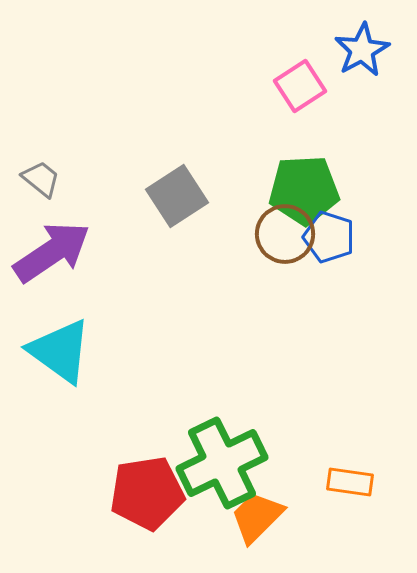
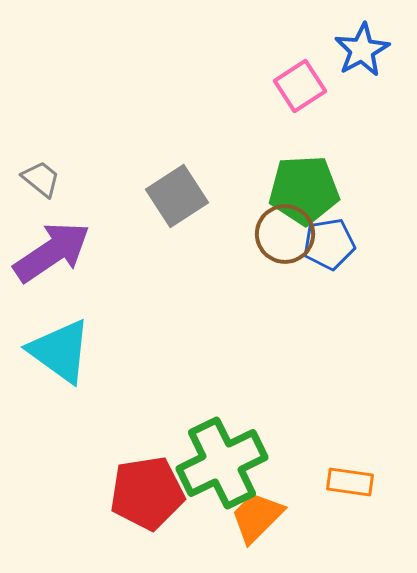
blue pentagon: moved 7 px down; rotated 27 degrees counterclockwise
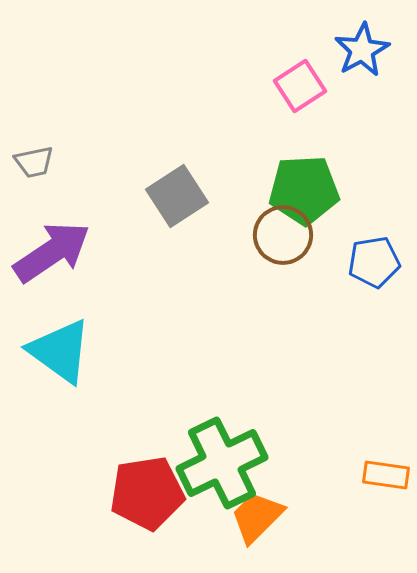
gray trapezoid: moved 7 px left, 17 px up; rotated 129 degrees clockwise
brown circle: moved 2 px left, 1 px down
blue pentagon: moved 45 px right, 18 px down
orange rectangle: moved 36 px right, 7 px up
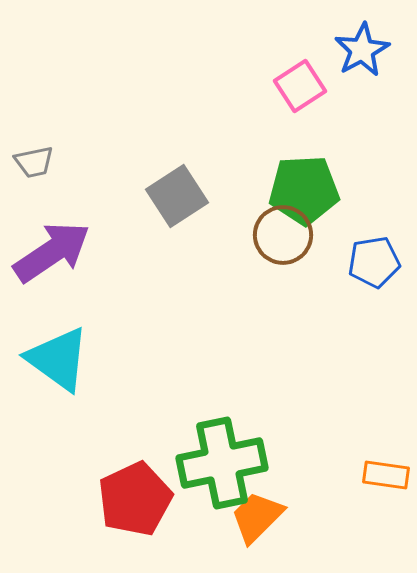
cyan triangle: moved 2 px left, 8 px down
green cross: rotated 14 degrees clockwise
red pentagon: moved 12 px left, 6 px down; rotated 16 degrees counterclockwise
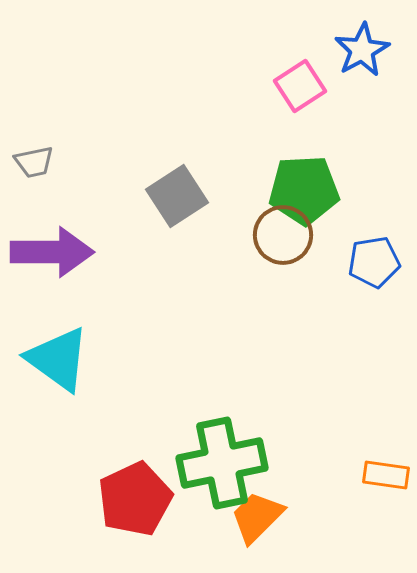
purple arrow: rotated 34 degrees clockwise
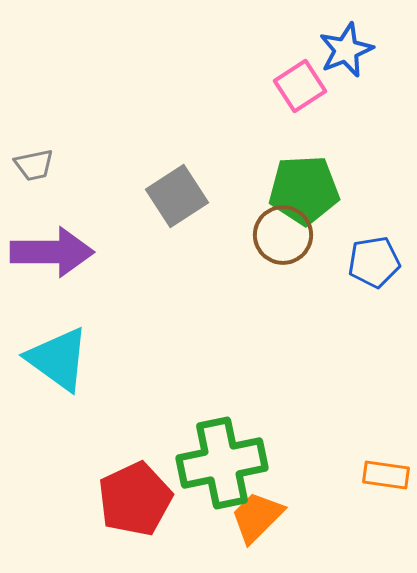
blue star: moved 16 px left; rotated 6 degrees clockwise
gray trapezoid: moved 3 px down
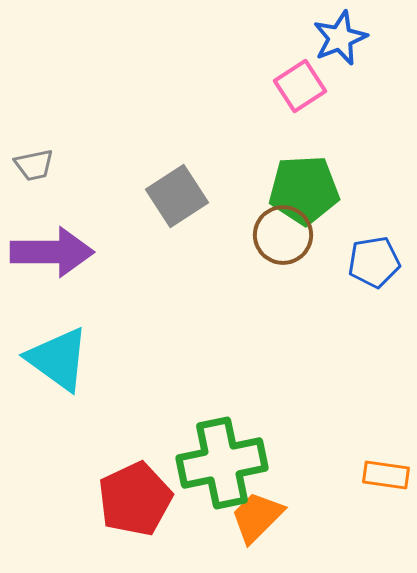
blue star: moved 6 px left, 12 px up
